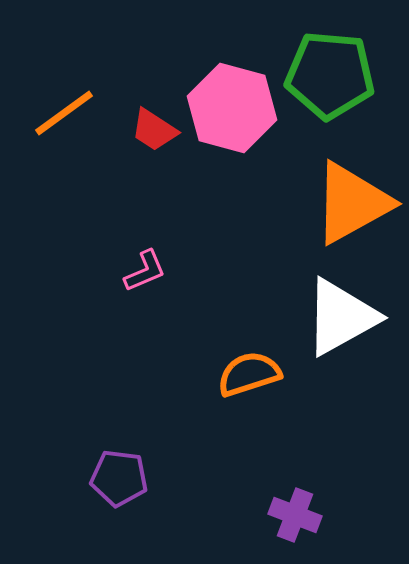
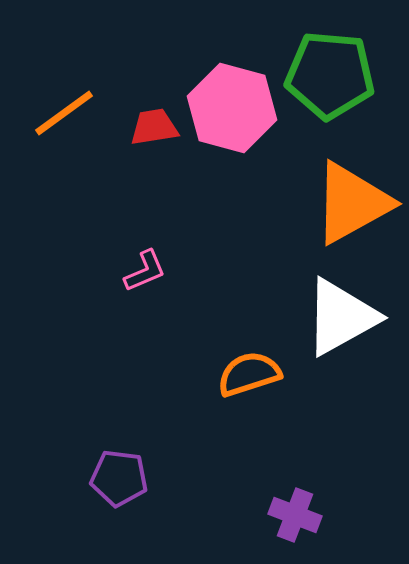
red trapezoid: moved 3 px up; rotated 138 degrees clockwise
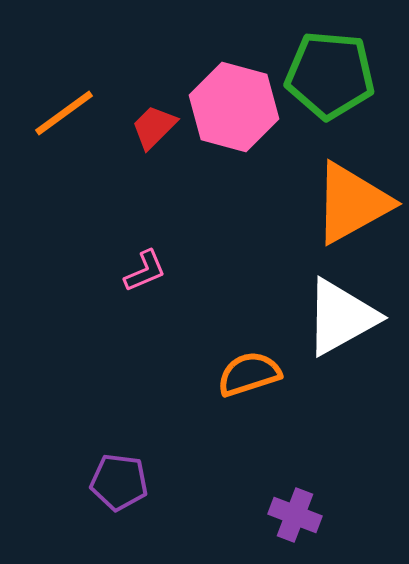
pink hexagon: moved 2 px right, 1 px up
red trapezoid: rotated 36 degrees counterclockwise
purple pentagon: moved 4 px down
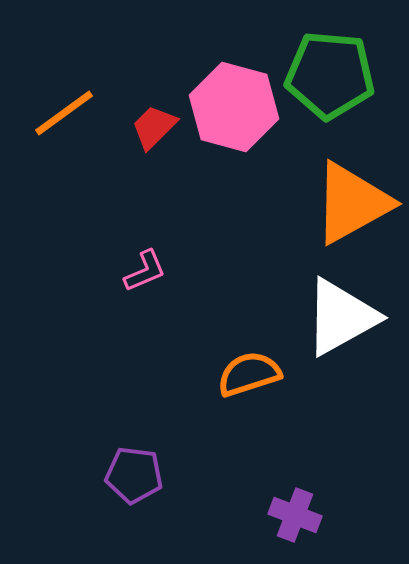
purple pentagon: moved 15 px right, 7 px up
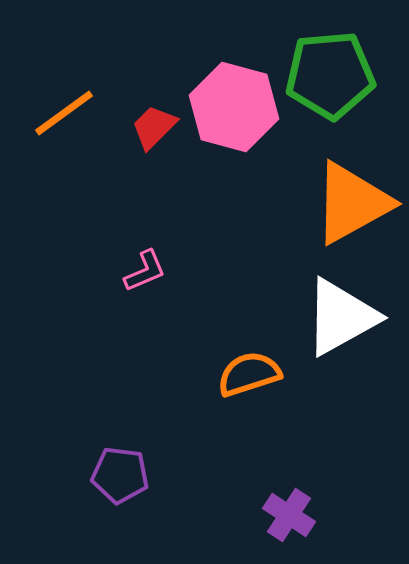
green pentagon: rotated 10 degrees counterclockwise
purple pentagon: moved 14 px left
purple cross: moved 6 px left; rotated 12 degrees clockwise
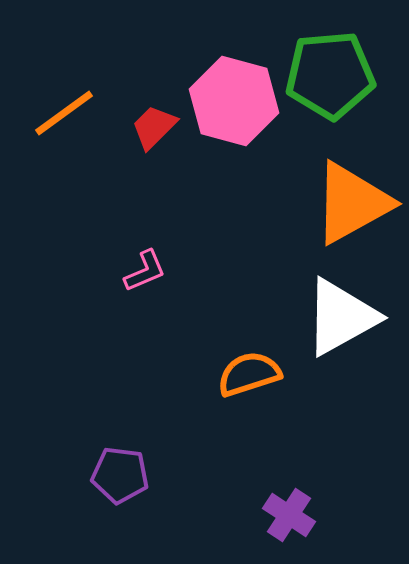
pink hexagon: moved 6 px up
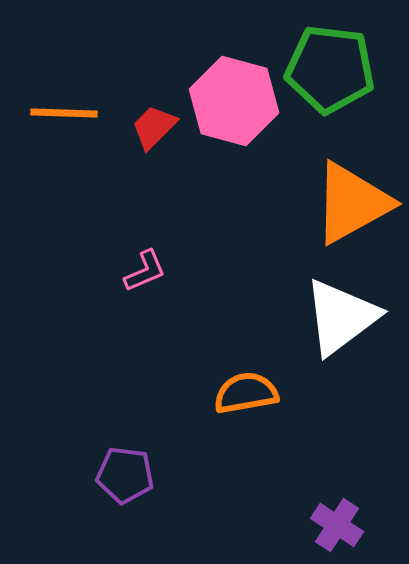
green pentagon: moved 6 px up; rotated 12 degrees clockwise
orange line: rotated 38 degrees clockwise
white triangle: rotated 8 degrees counterclockwise
orange semicircle: moved 3 px left, 19 px down; rotated 8 degrees clockwise
purple pentagon: moved 5 px right
purple cross: moved 48 px right, 10 px down
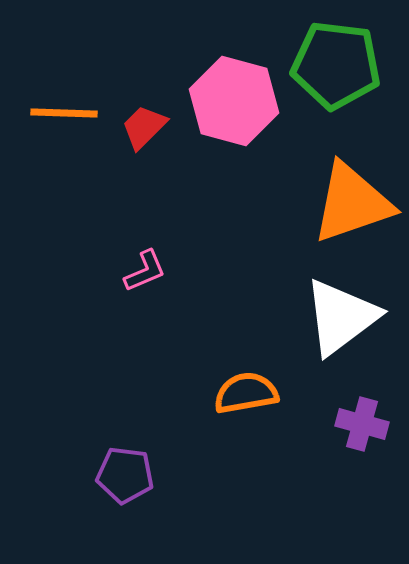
green pentagon: moved 6 px right, 4 px up
red trapezoid: moved 10 px left
orange triangle: rotated 10 degrees clockwise
purple cross: moved 25 px right, 101 px up; rotated 18 degrees counterclockwise
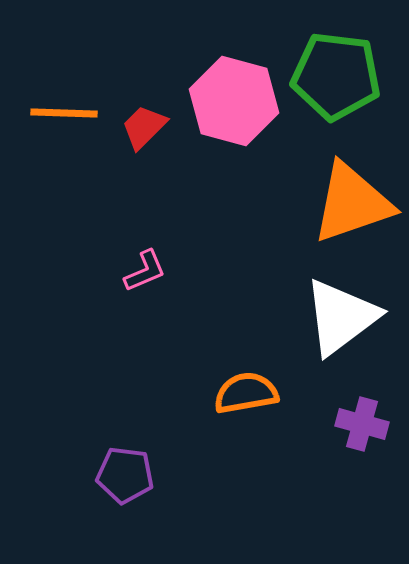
green pentagon: moved 11 px down
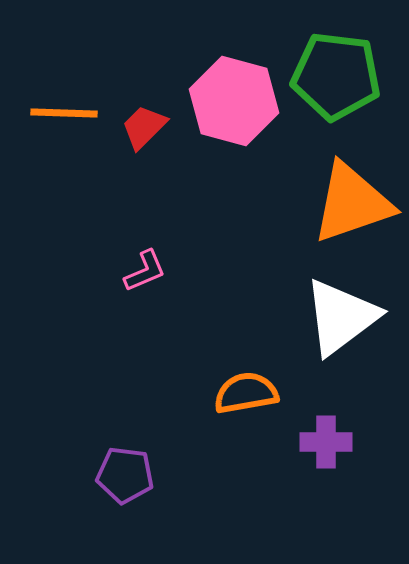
purple cross: moved 36 px left, 18 px down; rotated 15 degrees counterclockwise
